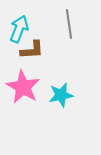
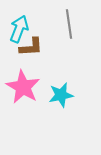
brown L-shape: moved 1 px left, 3 px up
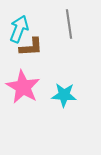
cyan star: moved 3 px right; rotated 15 degrees clockwise
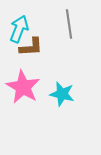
cyan star: moved 2 px left, 1 px up; rotated 10 degrees clockwise
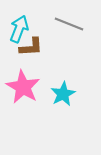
gray line: rotated 60 degrees counterclockwise
cyan star: moved 1 px right; rotated 30 degrees clockwise
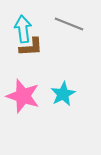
cyan arrow: moved 4 px right; rotated 28 degrees counterclockwise
pink star: moved 9 px down; rotated 12 degrees counterclockwise
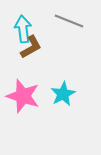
gray line: moved 3 px up
brown L-shape: rotated 25 degrees counterclockwise
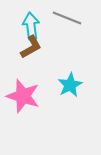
gray line: moved 2 px left, 3 px up
cyan arrow: moved 8 px right, 3 px up
cyan star: moved 7 px right, 9 px up
